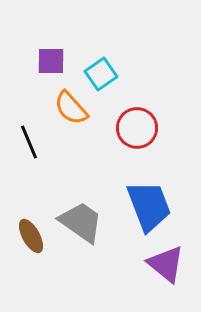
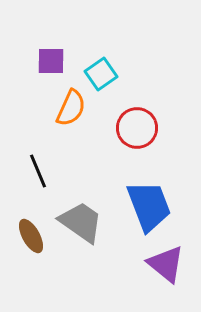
orange semicircle: rotated 114 degrees counterclockwise
black line: moved 9 px right, 29 px down
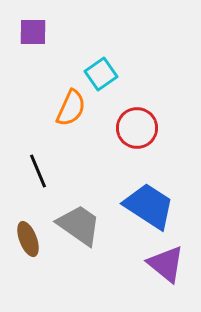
purple square: moved 18 px left, 29 px up
blue trapezoid: rotated 36 degrees counterclockwise
gray trapezoid: moved 2 px left, 3 px down
brown ellipse: moved 3 px left, 3 px down; rotated 8 degrees clockwise
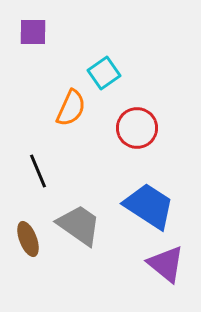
cyan square: moved 3 px right, 1 px up
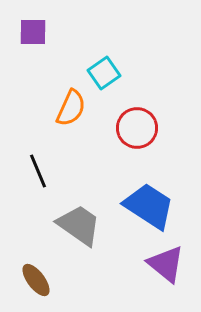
brown ellipse: moved 8 px right, 41 px down; rotated 16 degrees counterclockwise
